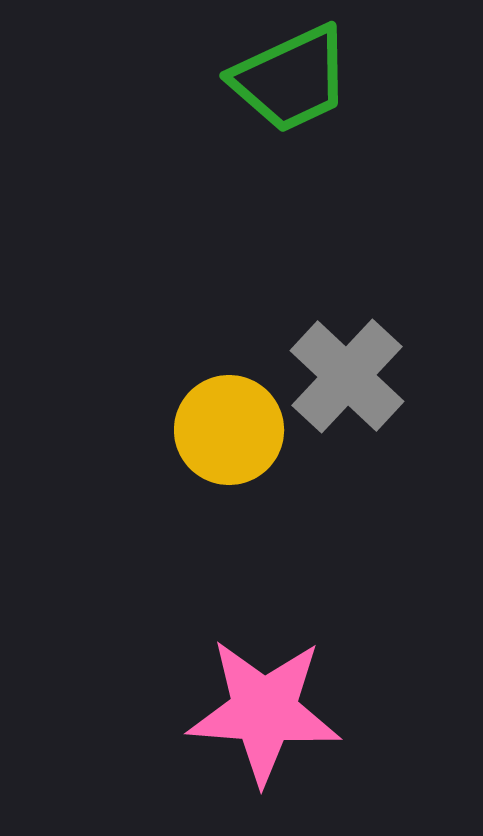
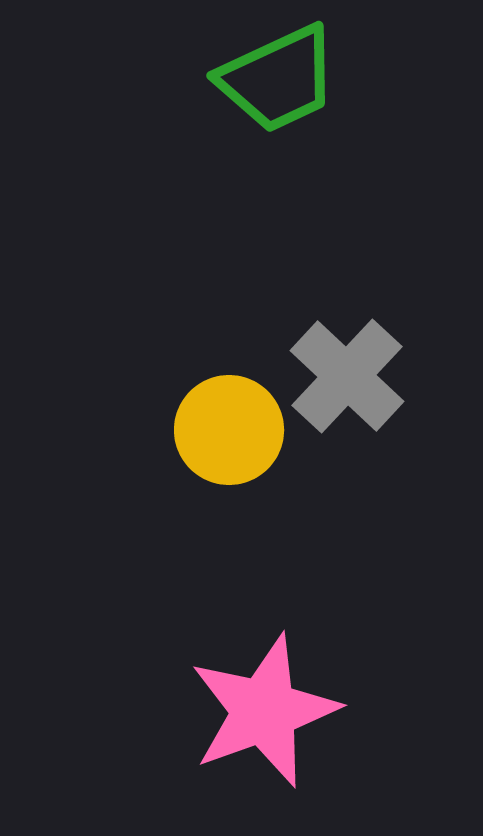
green trapezoid: moved 13 px left
pink star: rotated 24 degrees counterclockwise
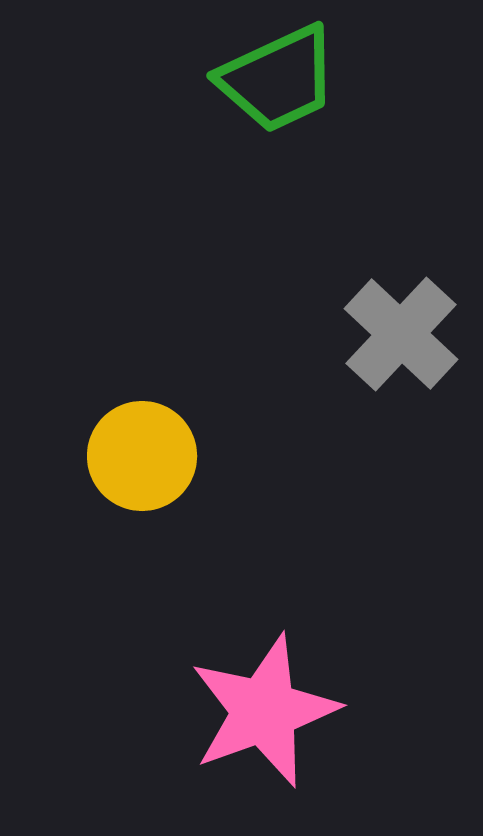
gray cross: moved 54 px right, 42 px up
yellow circle: moved 87 px left, 26 px down
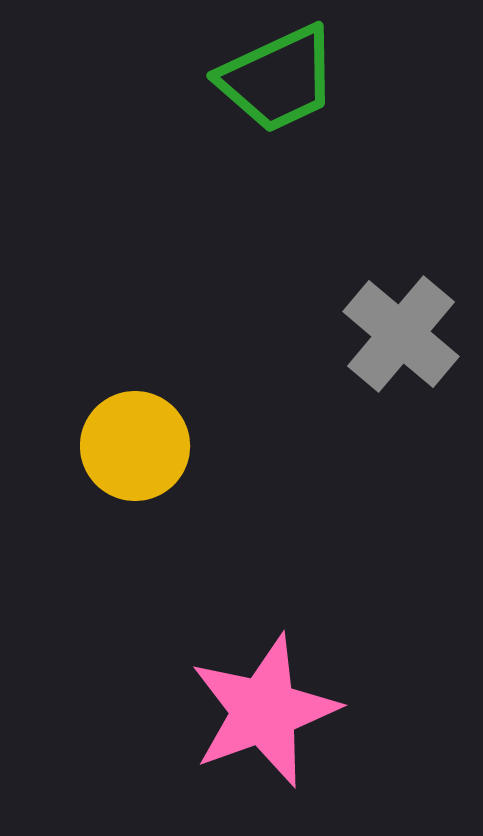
gray cross: rotated 3 degrees counterclockwise
yellow circle: moved 7 px left, 10 px up
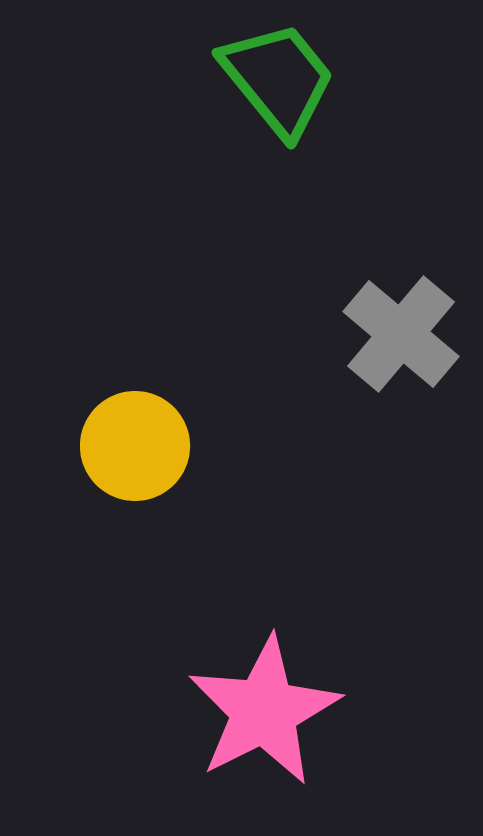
green trapezoid: rotated 104 degrees counterclockwise
pink star: rotated 7 degrees counterclockwise
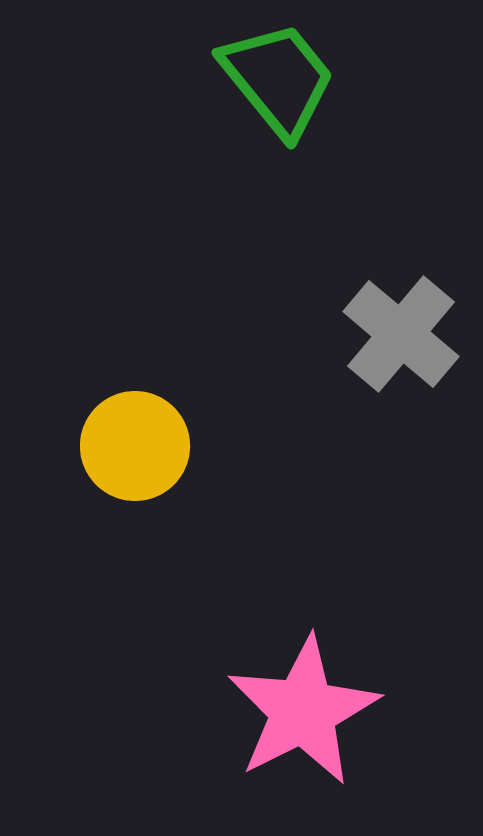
pink star: moved 39 px right
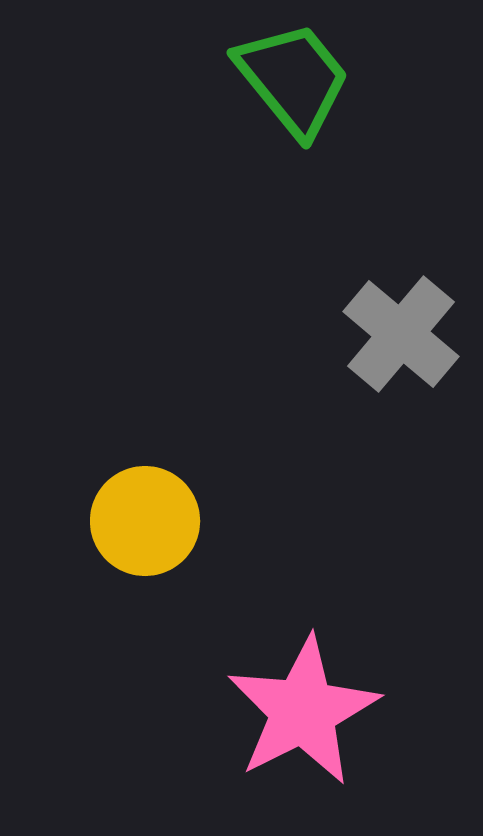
green trapezoid: moved 15 px right
yellow circle: moved 10 px right, 75 px down
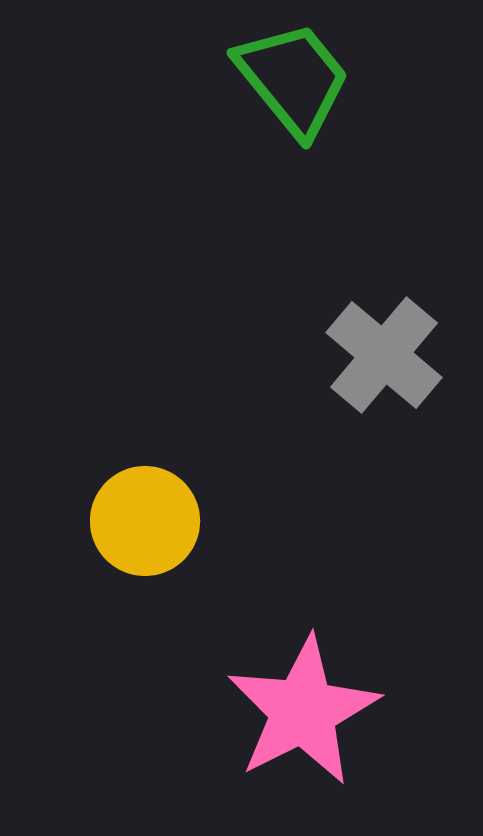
gray cross: moved 17 px left, 21 px down
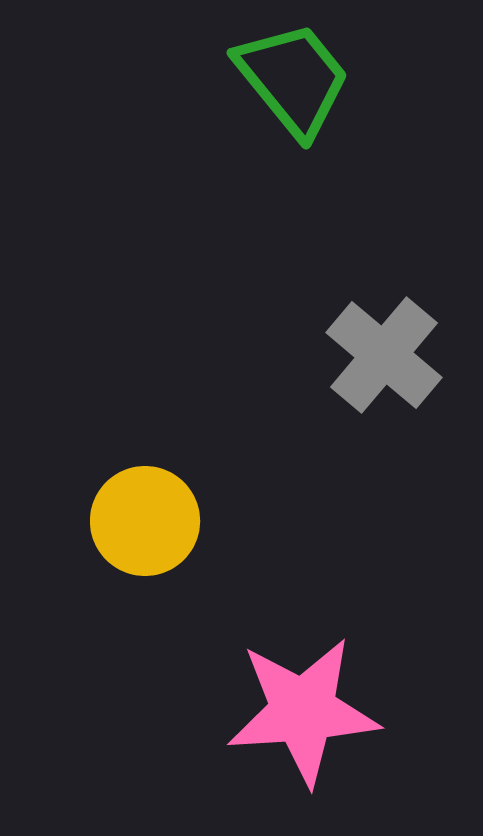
pink star: rotated 23 degrees clockwise
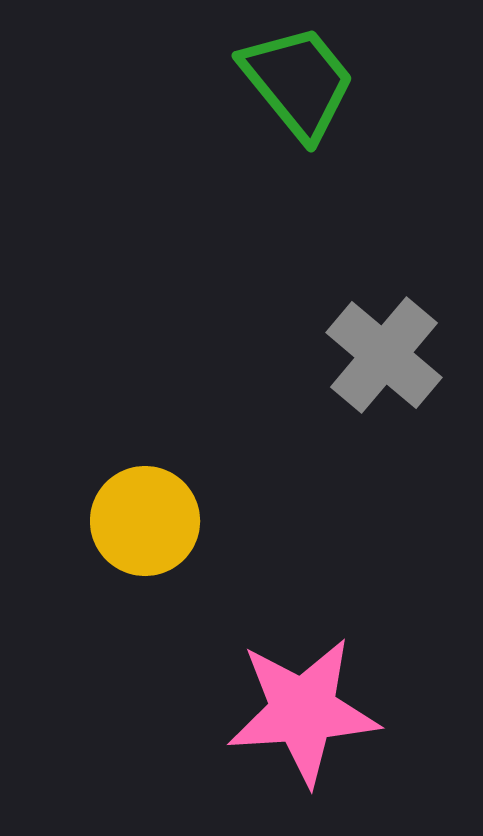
green trapezoid: moved 5 px right, 3 px down
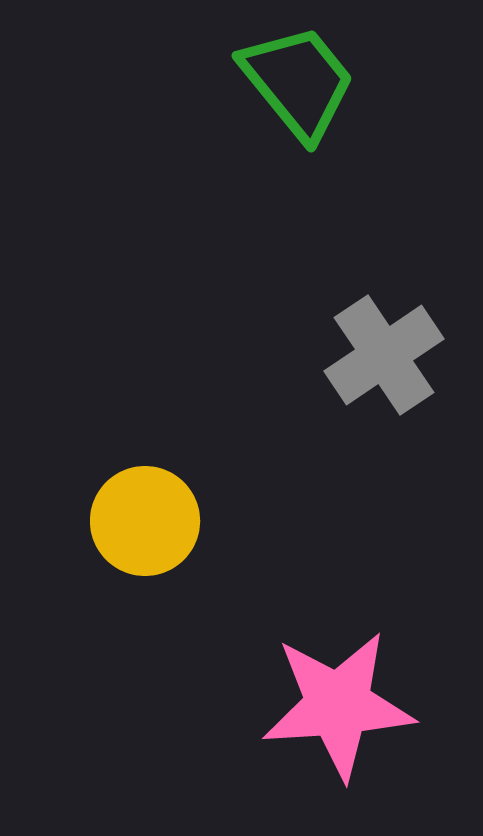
gray cross: rotated 16 degrees clockwise
pink star: moved 35 px right, 6 px up
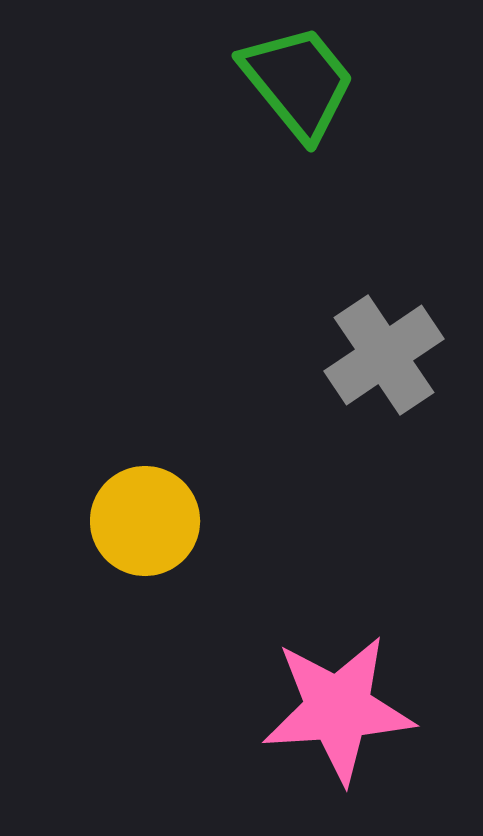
pink star: moved 4 px down
